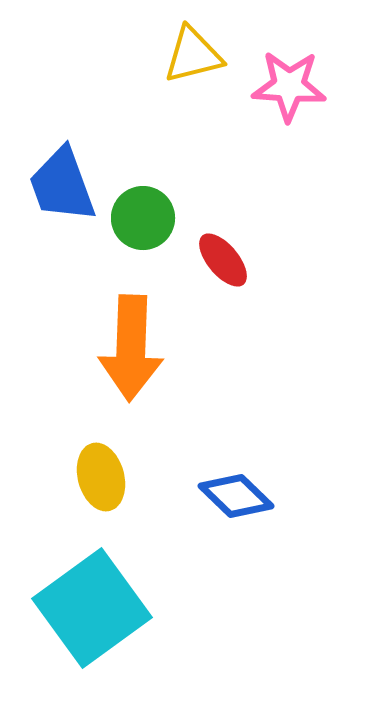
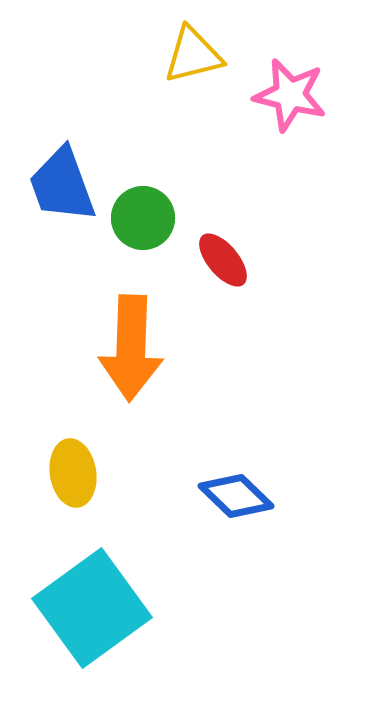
pink star: moved 1 px right, 9 px down; rotated 10 degrees clockwise
yellow ellipse: moved 28 px left, 4 px up; rotated 6 degrees clockwise
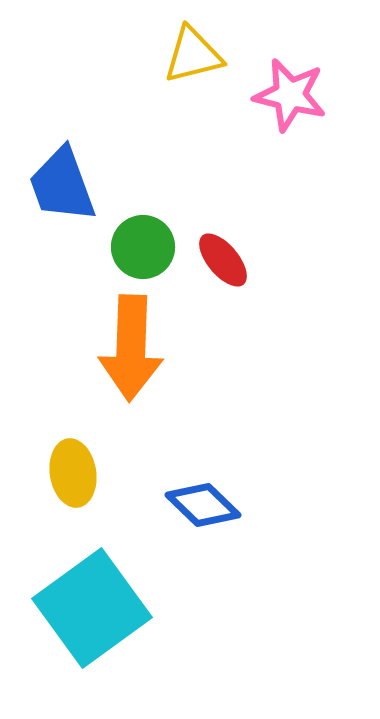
green circle: moved 29 px down
blue diamond: moved 33 px left, 9 px down
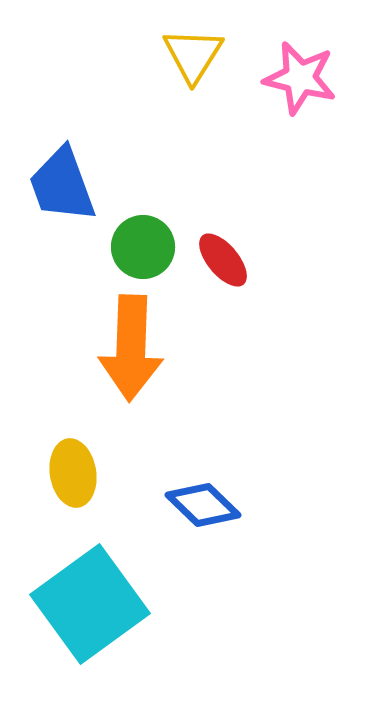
yellow triangle: rotated 44 degrees counterclockwise
pink star: moved 10 px right, 17 px up
cyan square: moved 2 px left, 4 px up
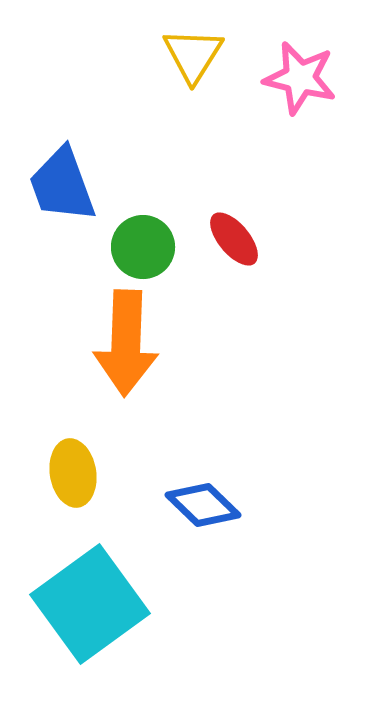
red ellipse: moved 11 px right, 21 px up
orange arrow: moved 5 px left, 5 px up
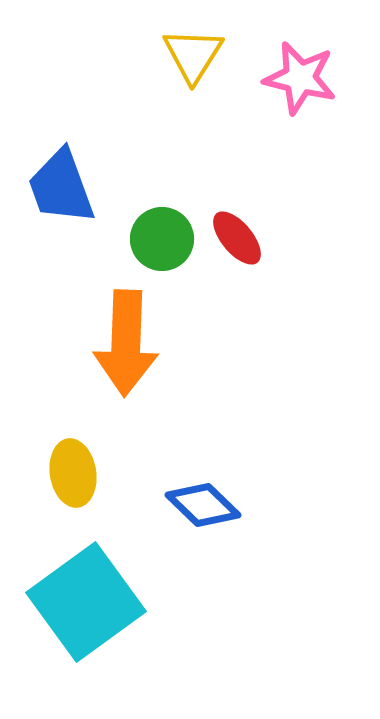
blue trapezoid: moved 1 px left, 2 px down
red ellipse: moved 3 px right, 1 px up
green circle: moved 19 px right, 8 px up
cyan square: moved 4 px left, 2 px up
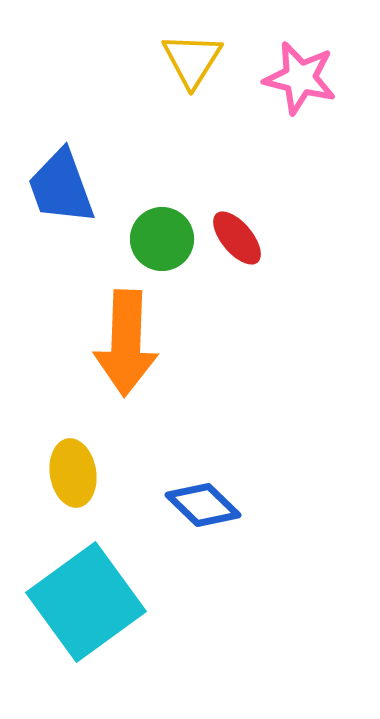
yellow triangle: moved 1 px left, 5 px down
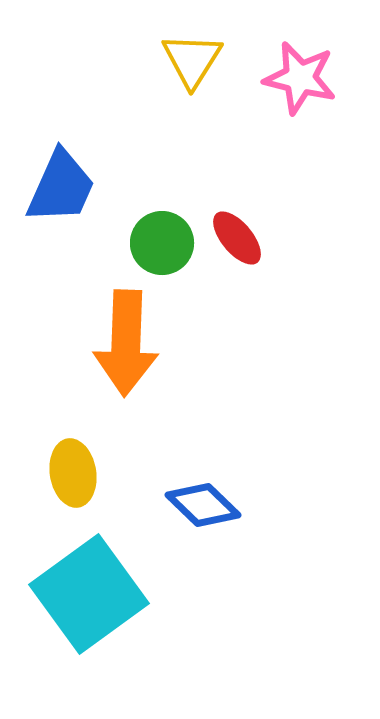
blue trapezoid: rotated 136 degrees counterclockwise
green circle: moved 4 px down
cyan square: moved 3 px right, 8 px up
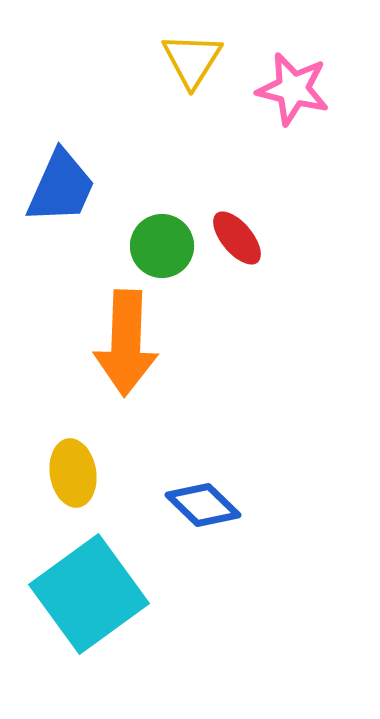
pink star: moved 7 px left, 11 px down
green circle: moved 3 px down
